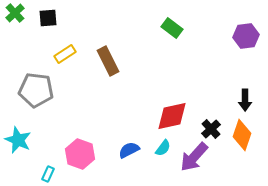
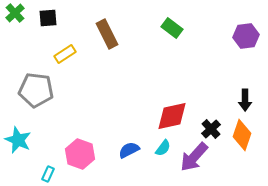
brown rectangle: moved 1 px left, 27 px up
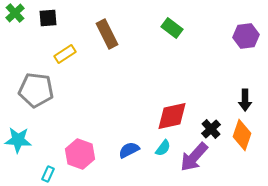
cyan star: rotated 20 degrees counterclockwise
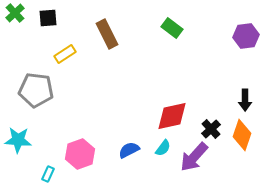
pink hexagon: rotated 20 degrees clockwise
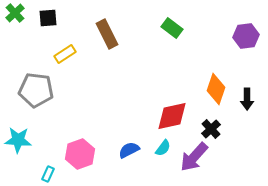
black arrow: moved 2 px right, 1 px up
orange diamond: moved 26 px left, 46 px up
